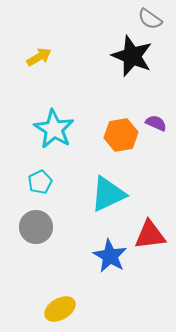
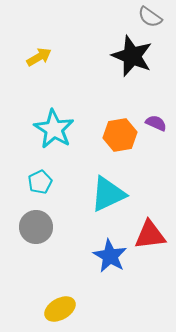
gray semicircle: moved 2 px up
orange hexagon: moved 1 px left
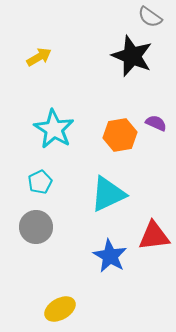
red triangle: moved 4 px right, 1 px down
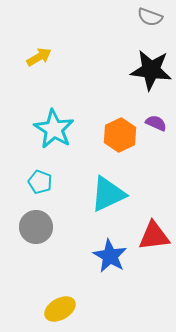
gray semicircle: rotated 15 degrees counterclockwise
black star: moved 19 px right, 14 px down; rotated 15 degrees counterclockwise
orange hexagon: rotated 16 degrees counterclockwise
cyan pentagon: rotated 25 degrees counterclockwise
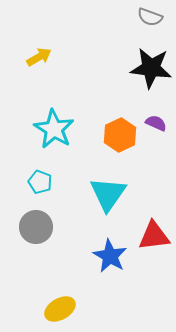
black star: moved 2 px up
cyan triangle: rotated 30 degrees counterclockwise
